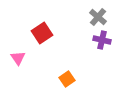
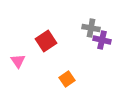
gray cross: moved 7 px left, 11 px down; rotated 30 degrees counterclockwise
red square: moved 4 px right, 8 px down
pink triangle: moved 3 px down
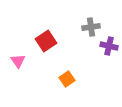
gray cross: moved 1 px up; rotated 18 degrees counterclockwise
purple cross: moved 7 px right, 6 px down
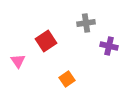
gray cross: moved 5 px left, 4 px up
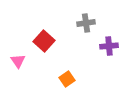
red square: moved 2 px left; rotated 15 degrees counterclockwise
purple cross: rotated 18 degrees counterclockwise
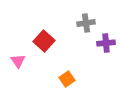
purple cross: moved 3 px left, 3 px up
